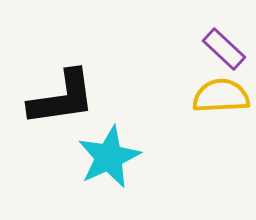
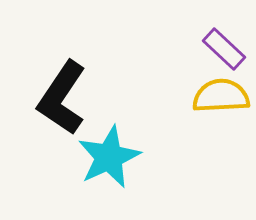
black L-shape: rotated 132 degrees clockwise
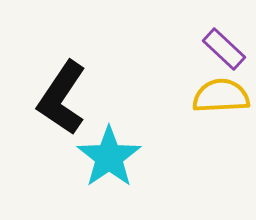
cyan star: rotated 10 degrees counterclockwise
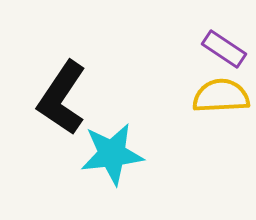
purple rectangle: rotated 9 degrees counterclockwise
cyan star: moved 3 px right, 3 px up; rotated 28 degrees clockwise
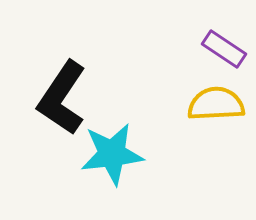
yellow semicircle: moved 5 px left, 8 px down
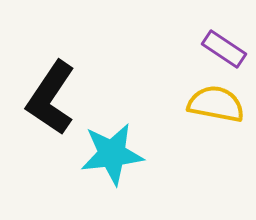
black L-shape: moved 11 px left
yellow semicircle: rotated 14 degrees clockwise
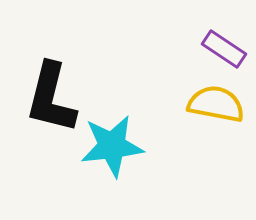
black L-shape: rotated 20 degrees counterclockwise
cyan star: moved 8 px up
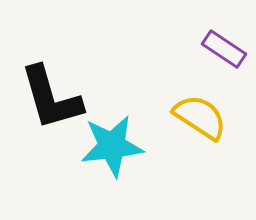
black L-shape: rotated 30 degrees counterclockwise
yellow semicircle: moved 16 px left, 13 px down; rotated 22 degrees clockwise
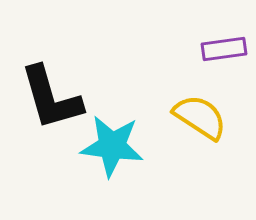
purple rectangle: rotated 42 degrees counterclockwise
cyan star: rotated 14 degrees clockwise
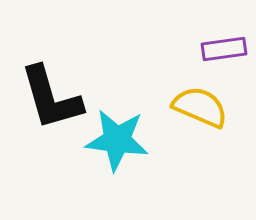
yellow semicircle: moved 10 px up; rotated 10 degrees counterclockwise
cyan star: moved 5 px right, 6 px up
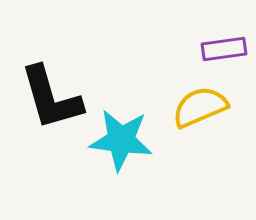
yellow semicircle: rotated 46 degrees counterclockwise
cyan star: moved 4 px right
